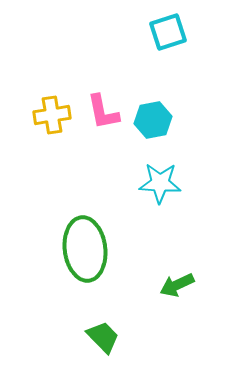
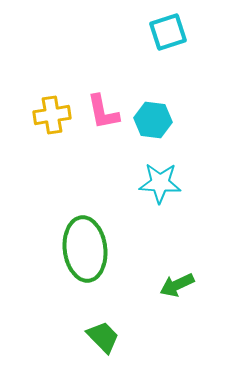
cyan hexagon: rotated 18 degrees clockwise
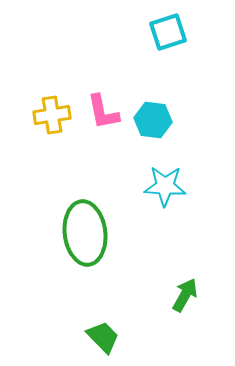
cyan star: moved 5 px right, 3 px down
green ellipse: moved 16 px up
green arrow: moved 8 px right, 10 px down; rotated 144 degrees clockwise
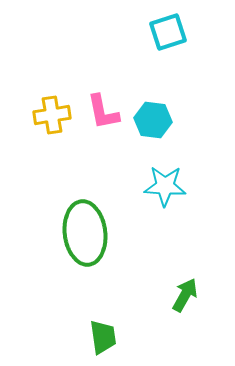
green trapezoid: rotated 36 degrees clockwise
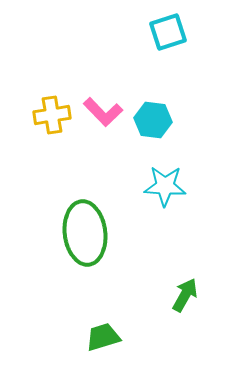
pink L-shape: rotated 33 degrees counterclockwise
green trapezoid: rotated 99 degrees counterclockwise
